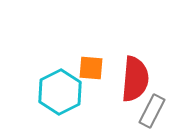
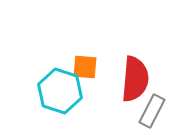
orange square: moved 6 px left, 1 px up
cyan hexagon: moved 1 px up; rotated 15 degrees counterclockwise
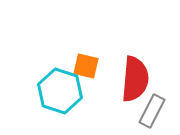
orange square: moved 1 px right, 1 px up; rotated 8 degrees clockwise
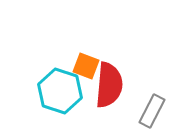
orange square: rotated 8 degrees clockwise
red semicircle: moved 26 px left, 6 px down
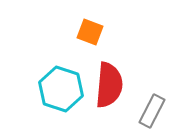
orange square: moved 4 px right, 34 px up
cyan hexagon: moved 1 px right, 2 px up
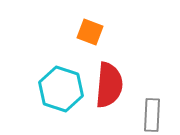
gray rectangle: moved 4 px down; rotated 24 degrees counterclockwise
